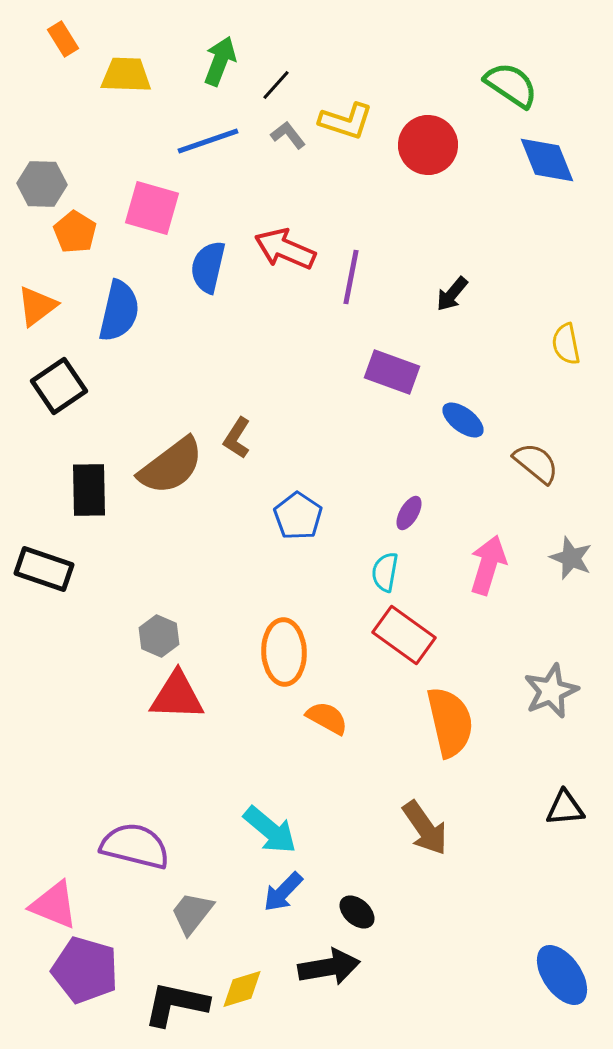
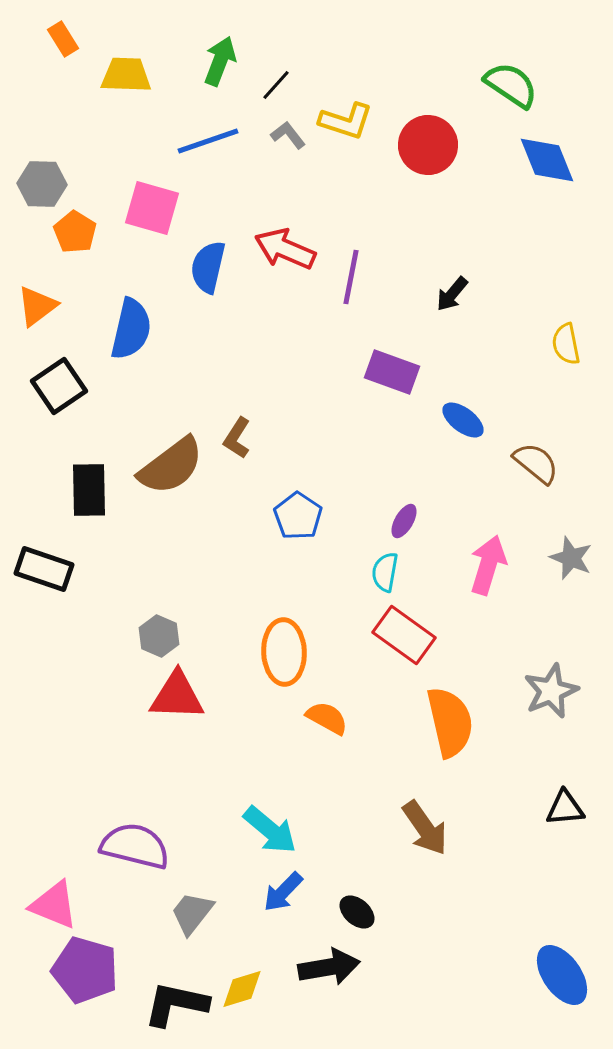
blue semicircle at (119, 311): moved 12 px right, 18 px down
purple ellipse at (409, 513): moved 5 px left, 8 px down
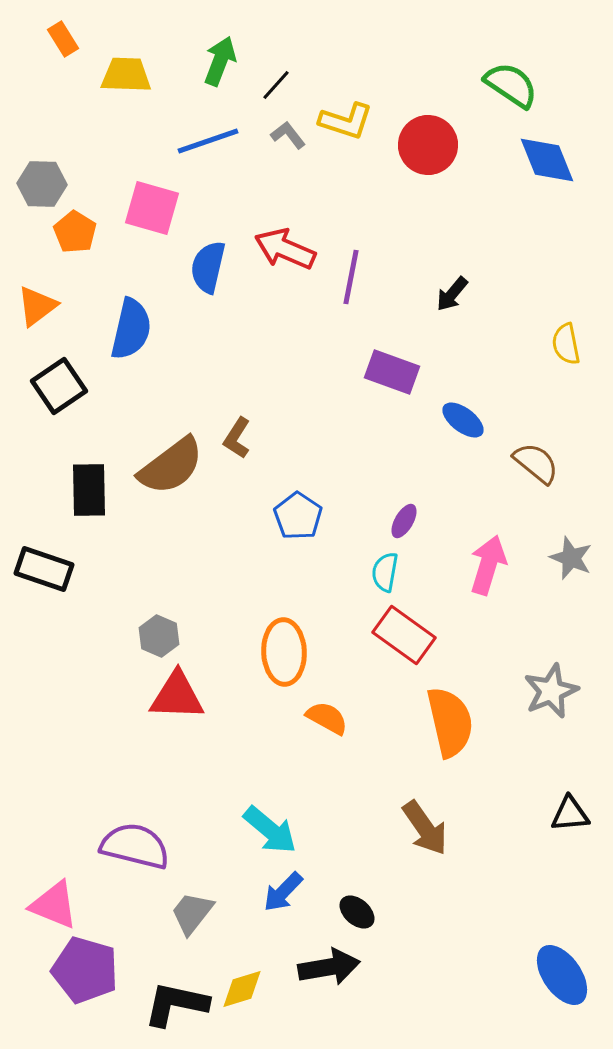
black triangle at (565, 808): moved 5 px right, 6 px down
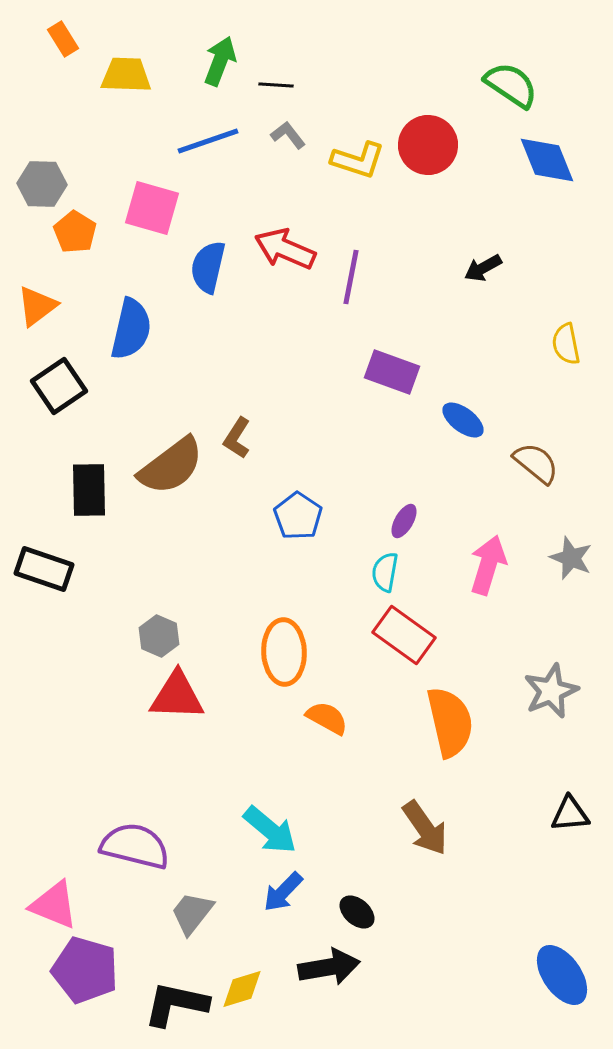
black line at (276, 85): rotated 52 degrees clockwise
yellow L-shape at (346, 121): moved 12 px right, 39 px down
black arrow at (452, 294): moved 31 px right, 26 px up; rotated 21 degrees clockwise
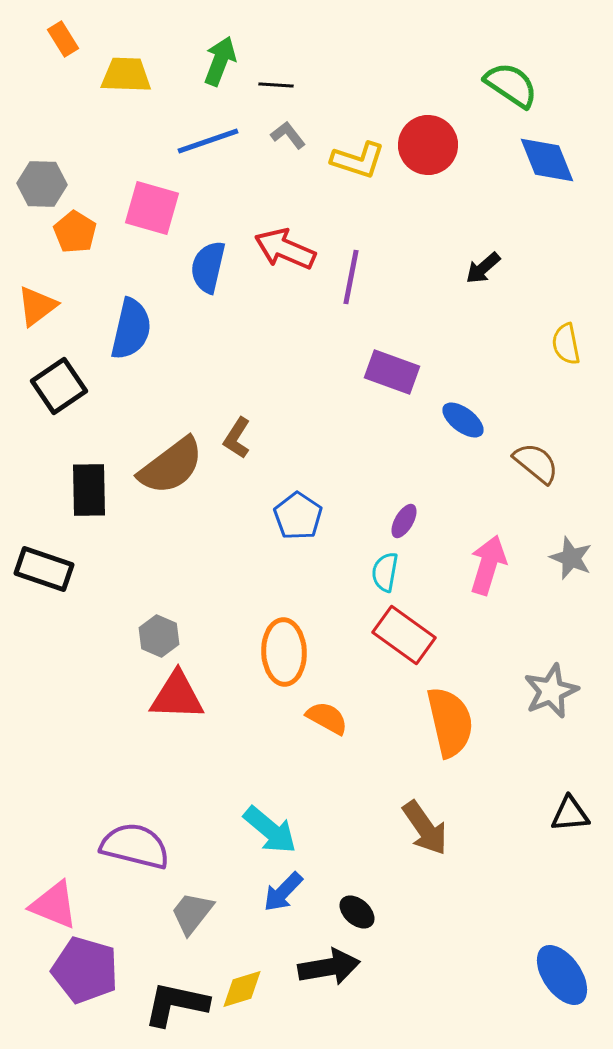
black arrow at (483, 268): rotated 12 degrees counterclockwise
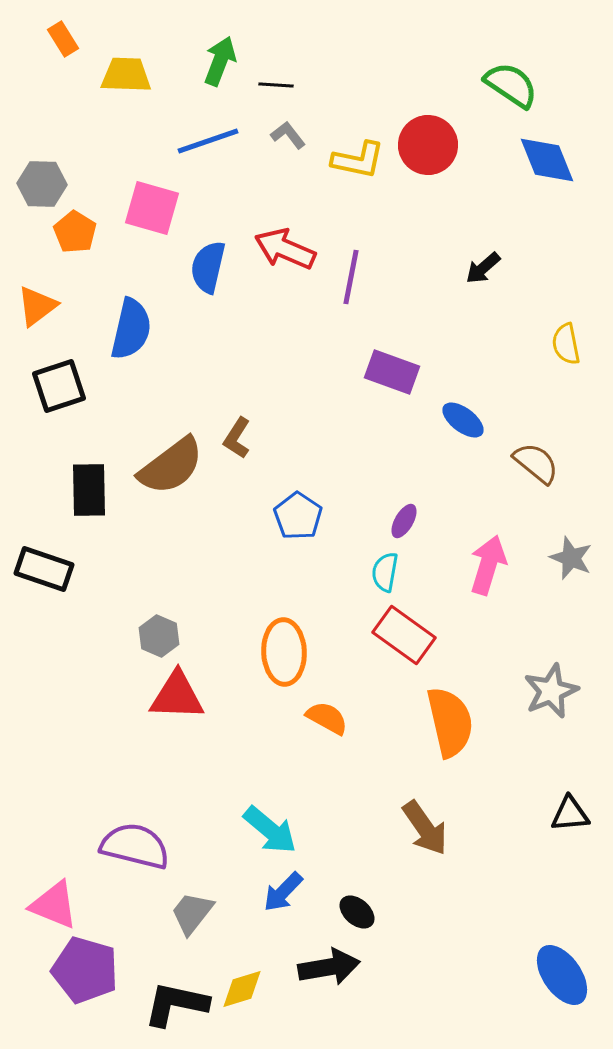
yellow L-shape at (358, 160): rotated 6 degrees counterclockwise
black square at (59, 386): rotated 16 degrees clockwise
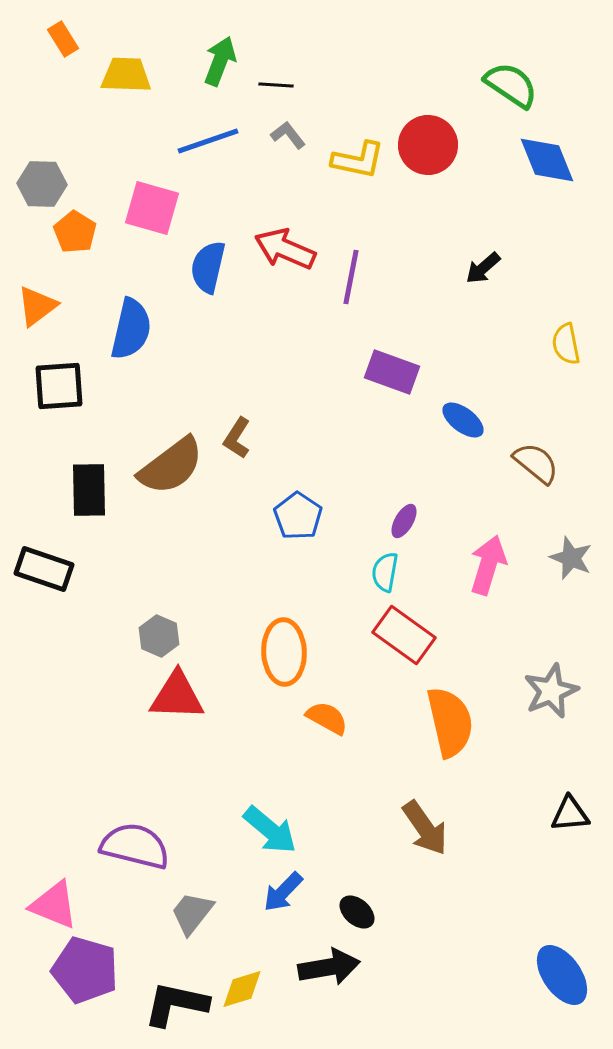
black square at (59, 386): rotated 14 degrees clockwise
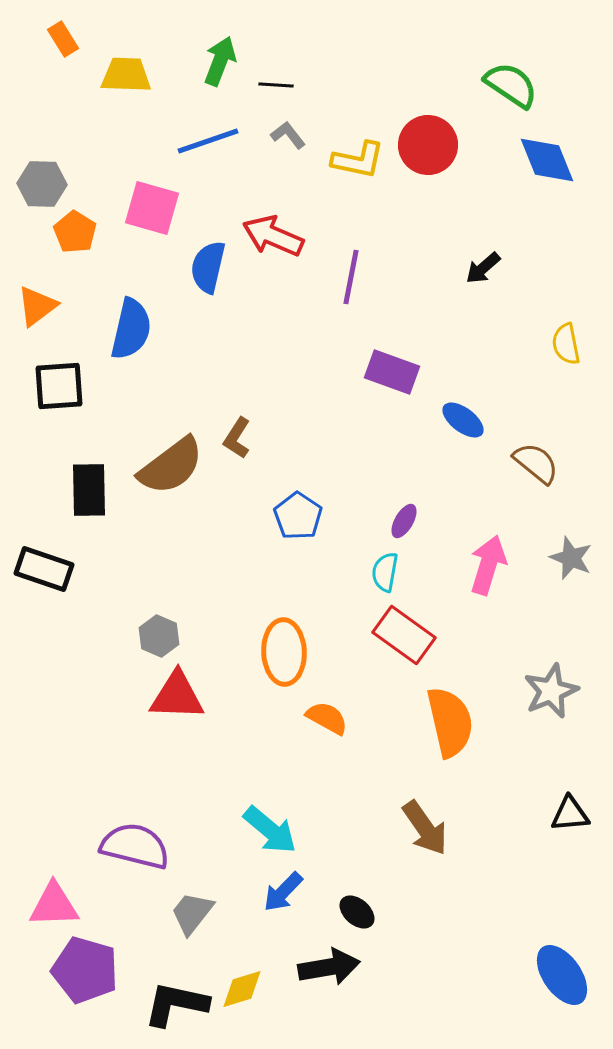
red arrow at (285, 249): moved 12 px left, 13 px up
pink triangle at (54, 905): rotated 24 degrees counterclockwise
